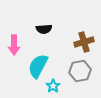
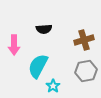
brown cross: moved 2 px up
gray hexagon: moved 6 px right
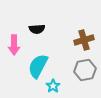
black semicircle: moved 7 px left
gray hexagon: moved 1 px left, 1 px up
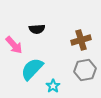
brown cross: moved 3 px left
pink arrow: rotated 42 degrees counterclockwise
cyan semicircle: moved 6 px left, 3 px down; rotated 15 degrees clockwise
